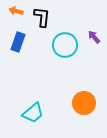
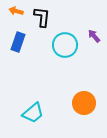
purple arrow: moved 1 px up
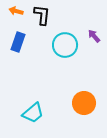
black L-shape: moved 2 px up
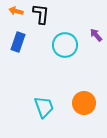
black L-shape: moved 1 px left, 1 px up
purple arrow: moved 2 px right, 1 px up
cyan trapezoid: moved 11 px right, 6 px up; rotated 70 degrees counterclockwise
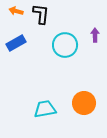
purple arrow: moved 1 px left; rotated 40 degrees clockwise
blue rectangle: moved 2 px left, 1 px down; rotated 42 degrees clockwise
cyan trapezoid: moved 1 px right, 2 px down; rotated 80 degrees counterclockwise
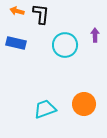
orange arrow: moved 1 px right
blue rectangle: rotated 42 degrees clockwise
orange circle: moved 1 px down
cyan trapezoid: rotated 10 degrees counterclockwise
